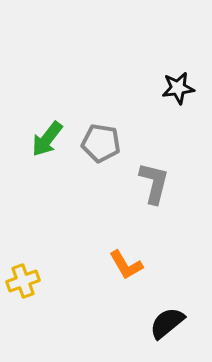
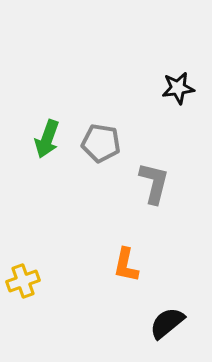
green arrow: rotated 18 degrees counterclockwise
orange L-shape: rotated 42 degrees clockwise
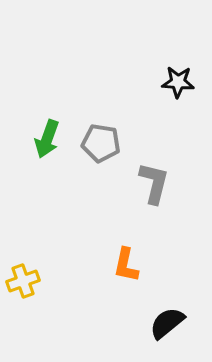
black star: moved 6 px up; rotated 12 degrees clockwise
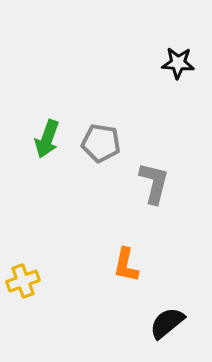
black star: moved 19 px up
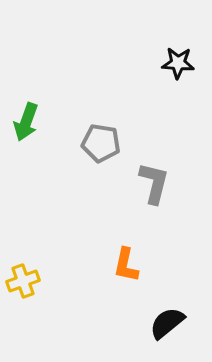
green arrow: moved 21 px left, 17 px up
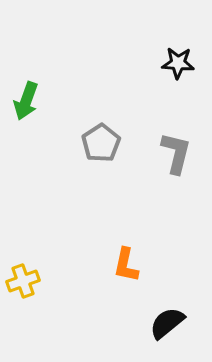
green arrow: moved 21 px up
gray pentagon: rotated 30 degrees clockwise
gray L-shape: moved 22 px right, 30 px up
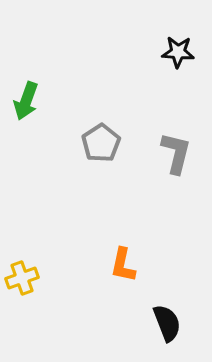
black star: moved 11 px up
orange L-shape: moved 3 px left
yellow cross: moved 1 px left, 3 px up
black semicircle: rotated 108 degrees clockwise
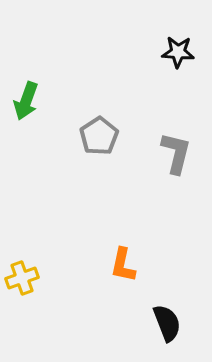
gray pentagon: moved 2 px left, 7 px up
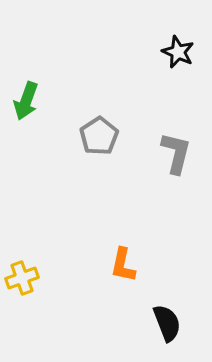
black star: rotated 20 degrees clockwise
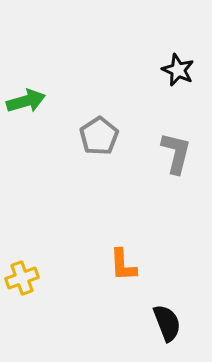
black star: moved 18 px down
green arrow: rotated 126 degrees counterclockwise
orange L-shape: rotated 15 degrees counterclockwise
